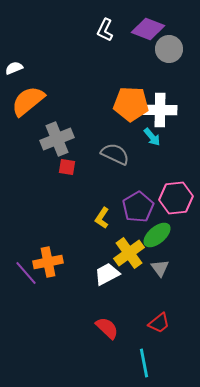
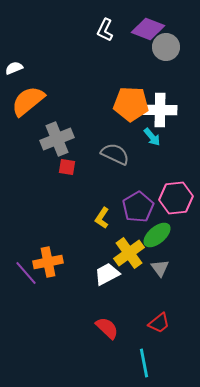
gray circle: moved 3 px left, 2 px up
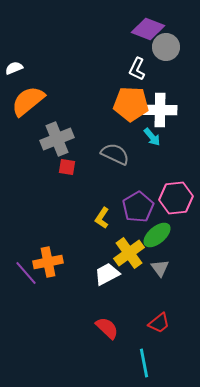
white L-shape: moved 32 px right, 39 px down
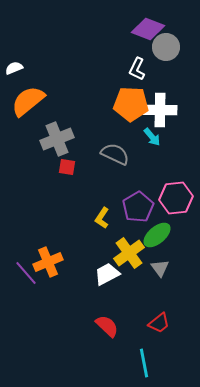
orange cross: rotated 12 degrees counterclockwise
red semicircle: moved 2 px up
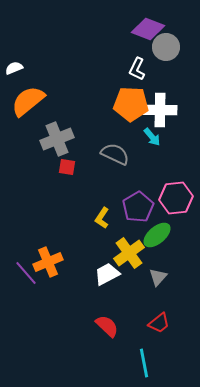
gray triangle: moved 2 px left, 9 px down; rotated 18 degrees clockwise
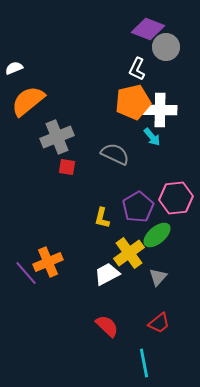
orange pentagon: moved 2 px right, 2 px up; rotated 16 degrees counterclockwise
gray cross: moved 2 px up
yellow L-shape: rotated 20 degrees counterclockwise
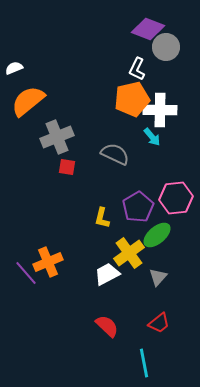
orange pentagon: moved 1 px left, 3 px up
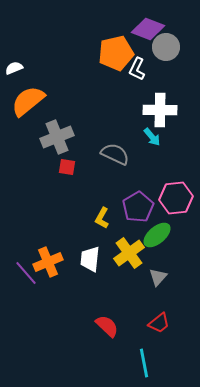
orange pentagon: moved 16 px left, 46 px up
yellow L-shape: rotated 15 degrees clockwise
white trapezoid: moved 17 px left, 15 px up; rotated 56 degrees counterclockwise
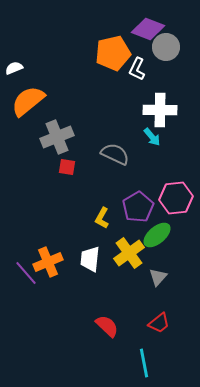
orange pentagon: moved 3 px left
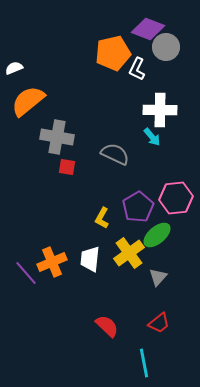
gray cross: rotated 32 degrees clockwise
orange cross: moved 4 px right
